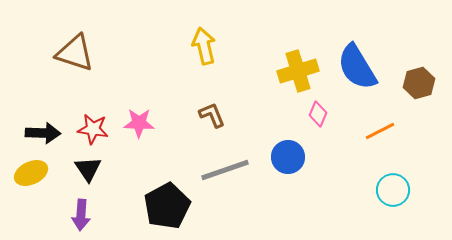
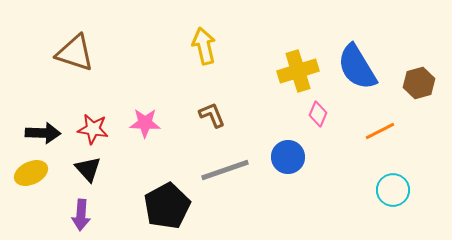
pink star: moved 6 px right
black triangle: rotated 8 degrees counterclockwise
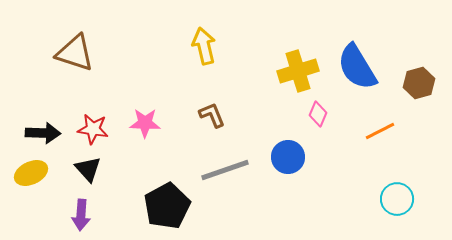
cyan circle: moved 4 px right, 9 px down
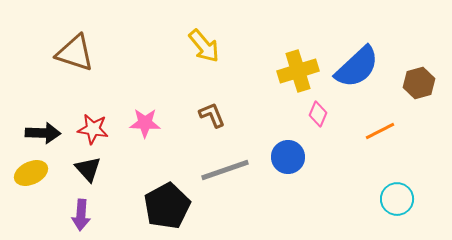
yellow arrow: rotated 153 degrees clockwise
blue semicircle: rotated 102 degrees counterclockwise
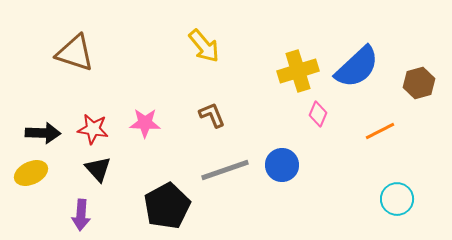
blue circle: moved 6 px left, 8 px down
black triangle: moved 10 px right
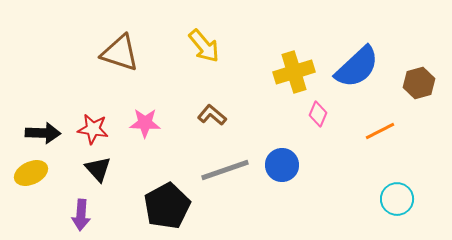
brown triangle: moved 45 px right
yellow cross: moved 4 px left, 1 px down
brown L-shape: rotated 28 degrees counterclockwise
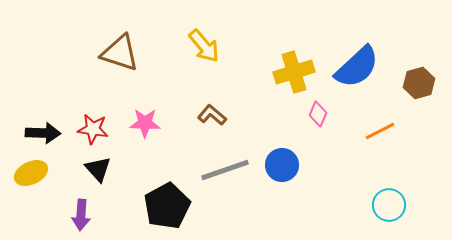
cyan circle: moved 8 px left, 6 px down
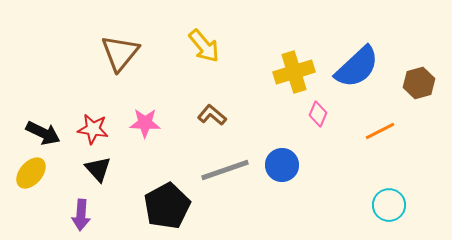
brown triangle: rotated 51 degrees clockwise
black arrow: rotated 24 degrees clockwise
yellow ellipse: rotated 24 degrees counterclockwise
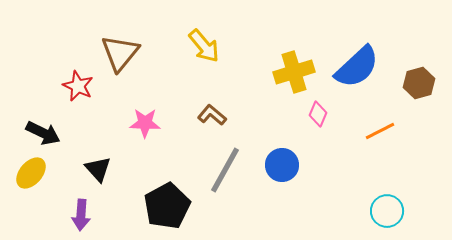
red star: moved 15 px left, 43 px up; rotated 16 degrees clockwise
gray line: rotated 42 degrees counterclockwise
cyan circle: moved 2 px left, 6 px down
